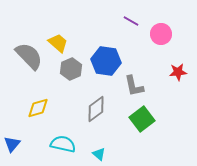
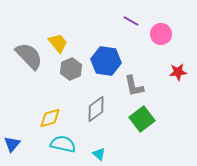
yellow trapezoid: rotated 10 degrees clockwise
yellow diamond: moved 12 px right, 10 px down
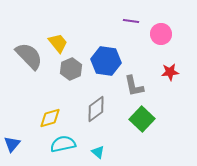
purple line: rotated 21 degrees counterclockwise
red star: moved 8 px left
green square: rotated 10 degrees counterclockwise
cyan semicircle: rotated 25 degrees counterclockwise
cyan triangle: moved 1 px left, 2 px up
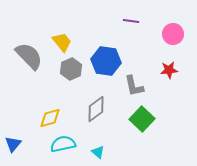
pink circle: moved 12 px right
yellow trapezoid: moved 4 px right, 1 px up
red star: moved 1 px left, 2 px up
blue triangle: moved 1 px right
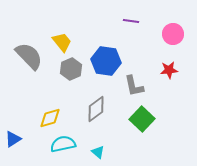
blue triangle: moved 5 px up; rotated 18 degrees clockwise
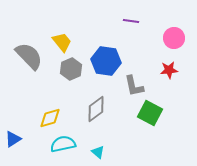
pink circle: moved 1 px right, 4 px down
green square: moved 8 px right, 6 px up; rotated 15 degrees counterclockwise
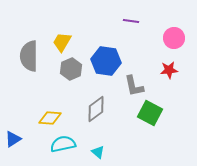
yellow trapezoid: rotated 110 degrees counterclockwise
gray semicircle: rotated 136 degrees counterclockwise
yellow diamond: rotated 20 degrees clockwise
